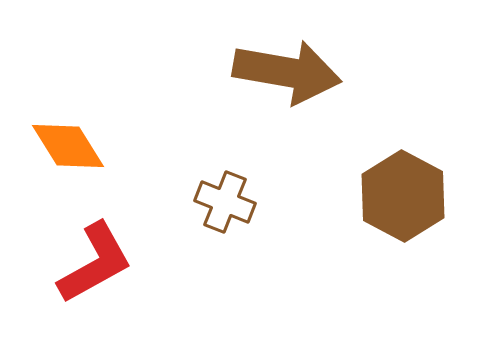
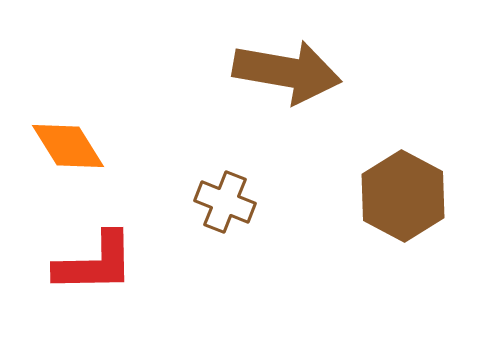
red L-shape: rotated 28 degrees clockwise
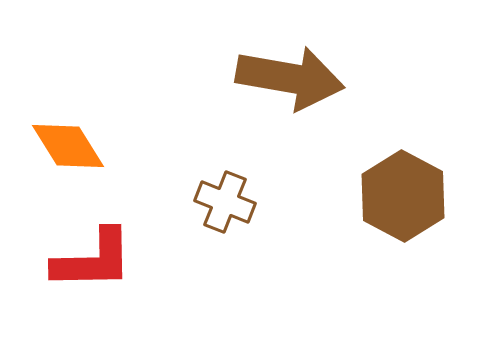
brown arrow: moved 3 px right, 6 px down
red L-shape: moved 2 px left, 3 px up
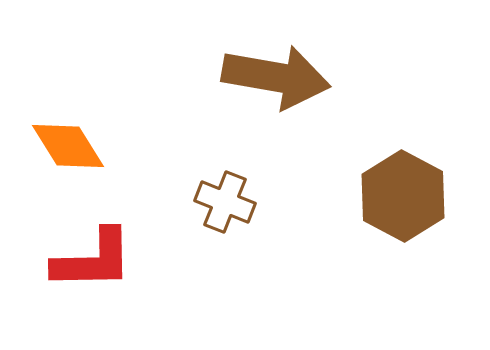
brown arrow: moved 14 px left, 1 px up
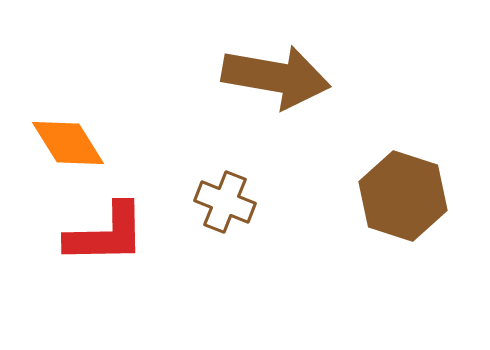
orange diamond: moved 3 px up
brown hexagon: rotated 10 degrees counterclockwise
red L-shape: moved 13 px right, 26 px up
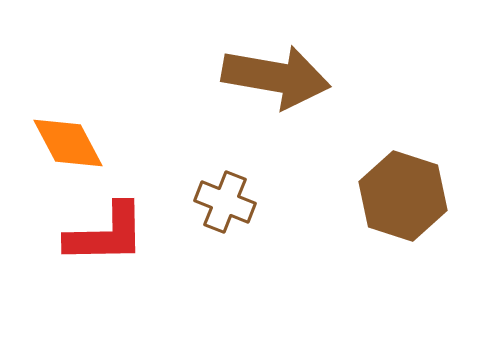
orange diamond: rotated 4 degrees clockwise
